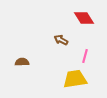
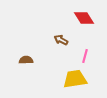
brown semicircle: moved 4 px right, 2 px up
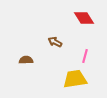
brown arrow: moved 6 px left, 2 px down
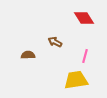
brown semicircle: moved 2 px right, 5 px up
yellow trapezoid: moved 1 px right, 1 px down
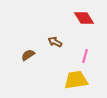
brown semicircle: rotated 32 degrees counterclockwise
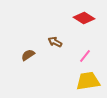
red diamond: rotated 25 degrees counterclockwise
pink line: rotated 24 degrees clockwise
yellow trapezoid: moved 12 px right, 1 px down
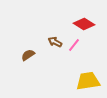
red diamond: moved 6 px down
pink line: moved 11 px left, 11 px up
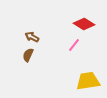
brown arrow: moved 23 px left, 5 px up
brown semicircle: rotated 32 degrees counterclockwise
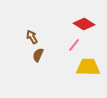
brown arrow: rotated 32 degrees clockwise
brown semicircle: moved 10 px right
yellow trapezoid: moved 14 px up; rotated 10 degrees clockwise
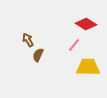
red diamond: moved 2 px right
brown arrow: moved 4 px left, 3 px down
